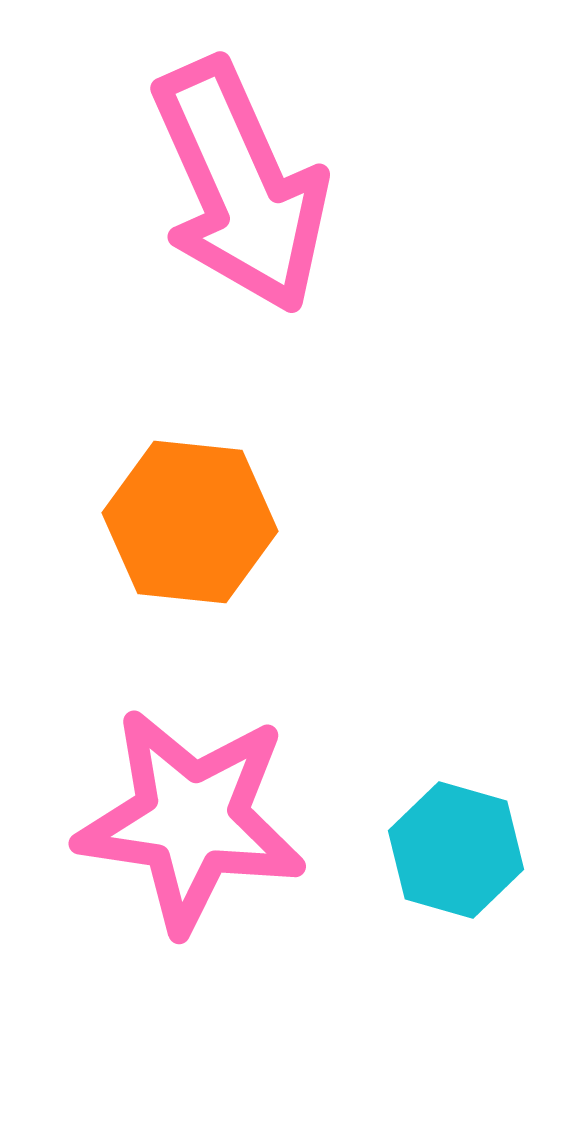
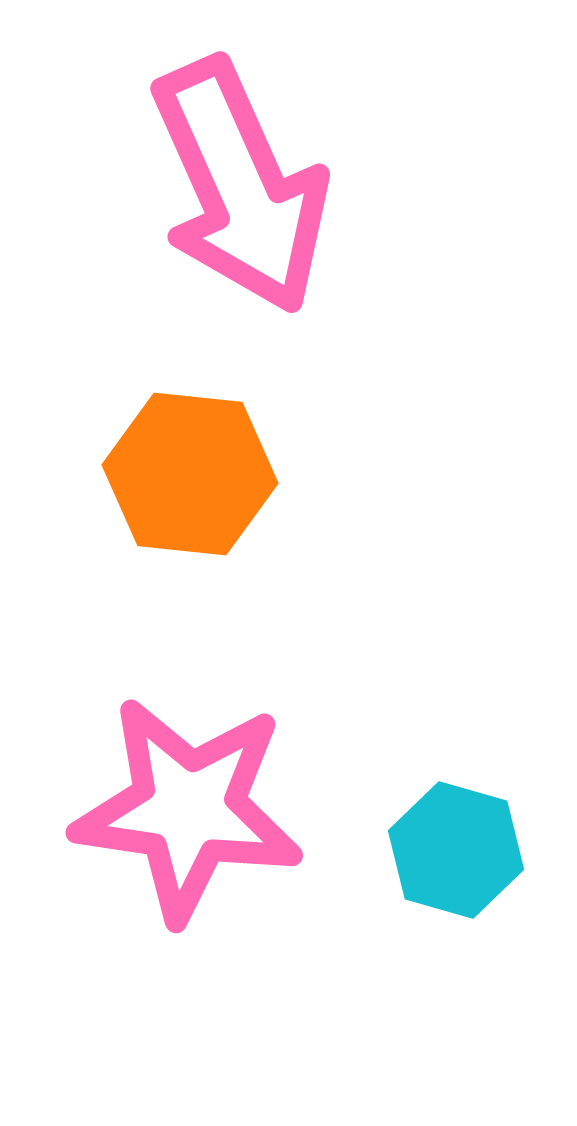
orange hexagon: moved 48 px up
pink star: moved 3 px left, 11 px up
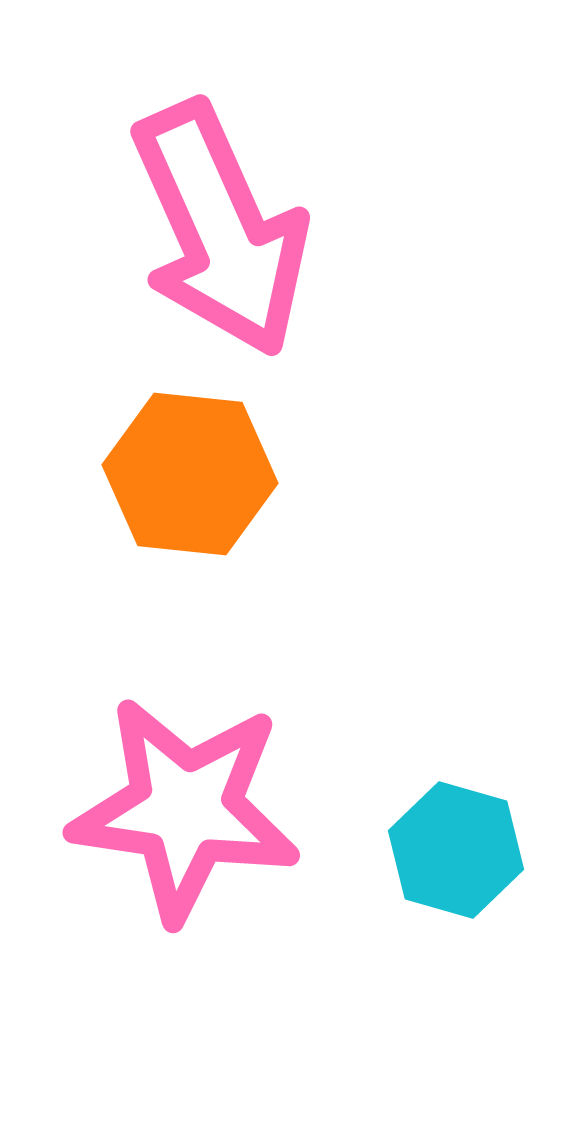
pink arrow: moved 20 px left, 43 px down
pink star: moved 3 px left
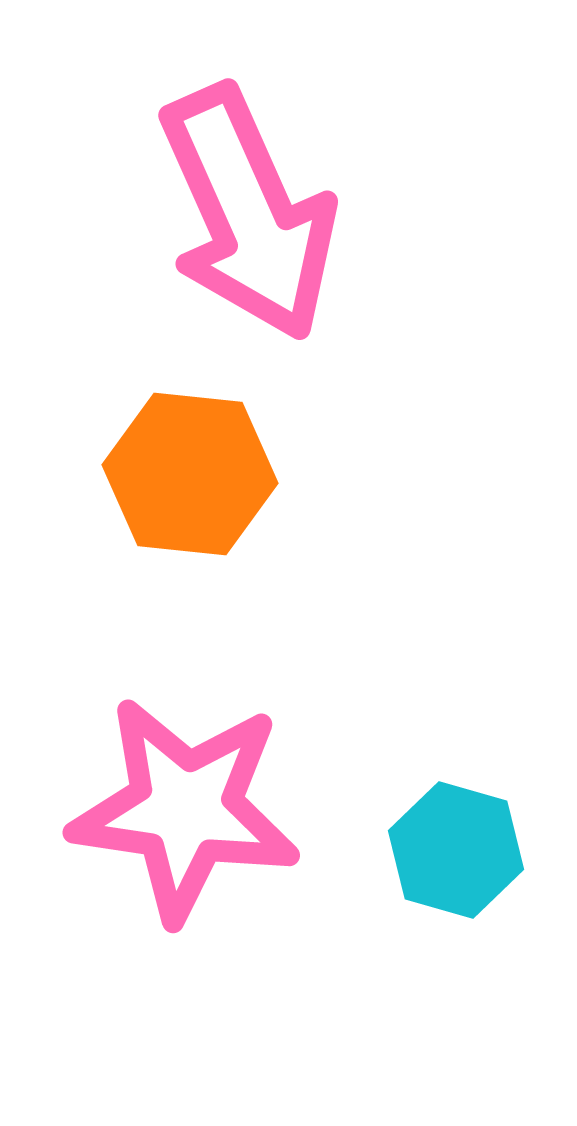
pink arrow: moved 28 px right, 16 px up
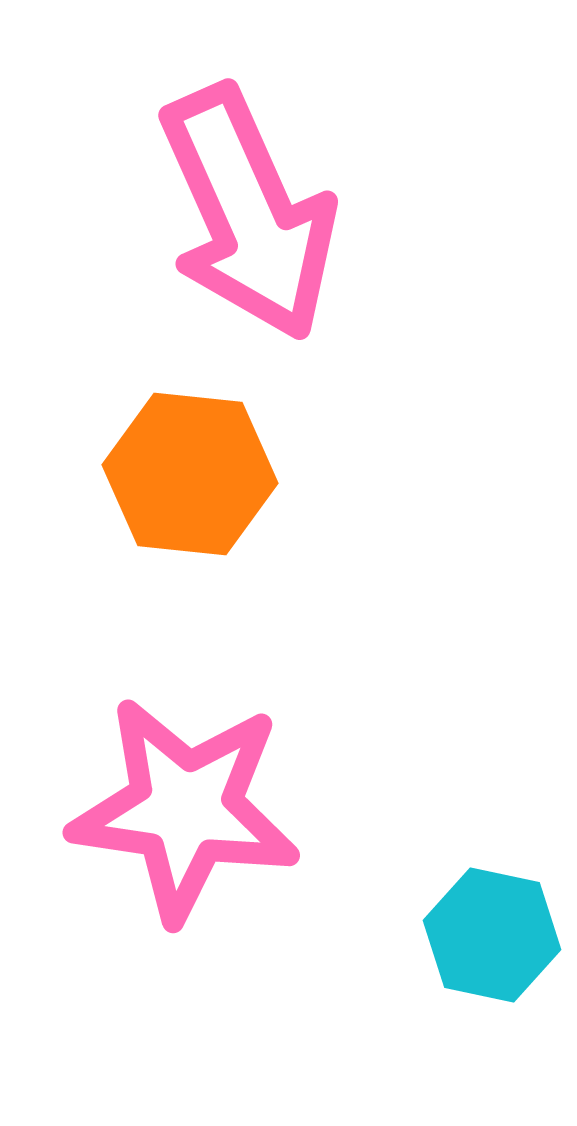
cyan hexagon: moved 36 px right, 85 px down; rotated 4 degrees counterclockwise
